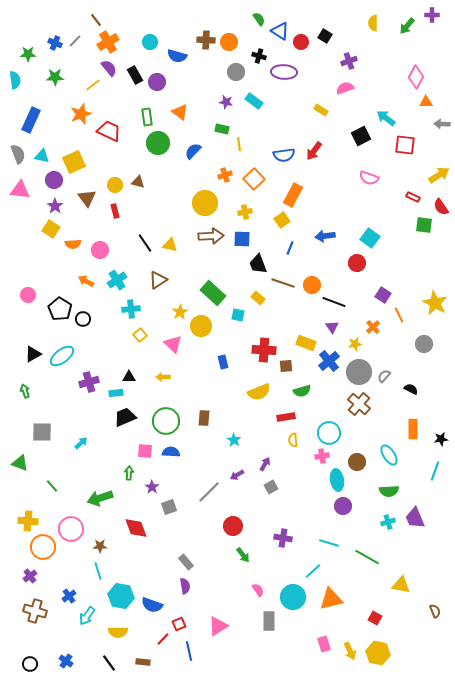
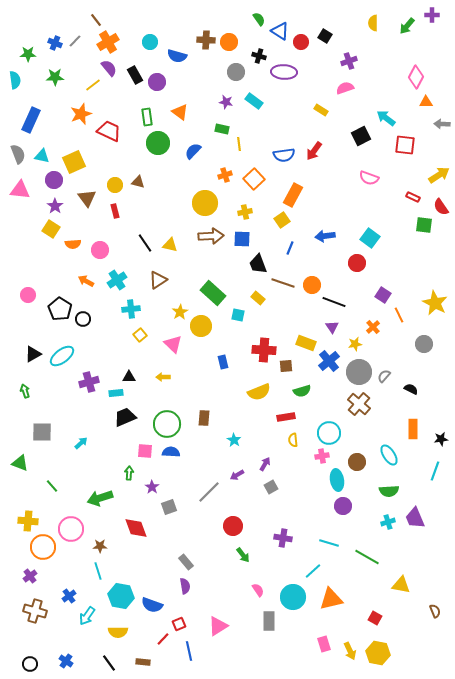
green circle at (166, 421): moved 1 px right, 3 px down
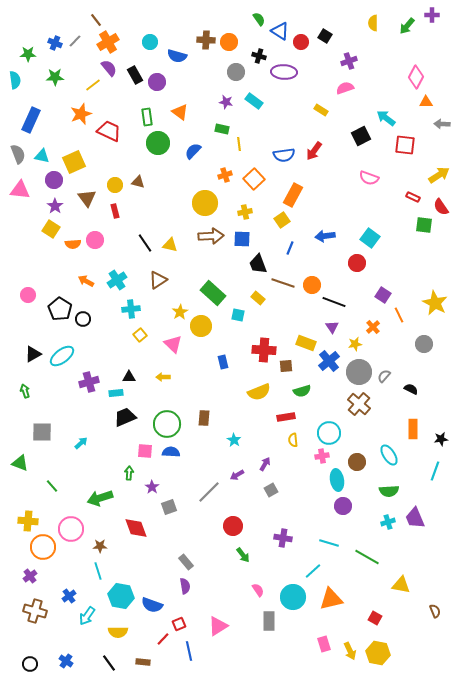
pink circle at (100, 250): moved 5 px left, 10 px up
gray square at (271, 487): moved 3 px down
